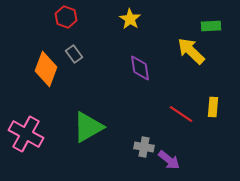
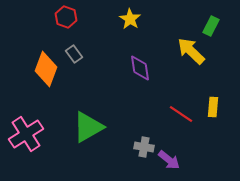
green rectangle: rotated 60 degrees counterclockwise
pink cross: rotated 28 degrees clockwise
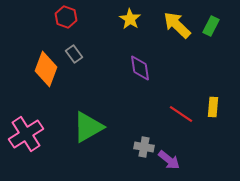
yellow arrow: moved 14 px left, 26 px up
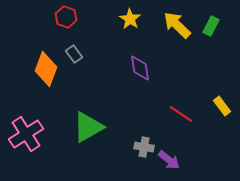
yellow rectangle: moved 9 px right, 1 px up; rotated 42 degrees counterclockwise
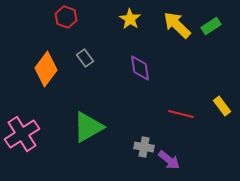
green rectangle: rotated 30 degrees clockwise
gray rectangle: moved 11 px right, 4 px down
orange diamond: rotated 16 degrees clockwise
red line: rotated 20 degrees counterclockwise
pink cross: moved 4 px left
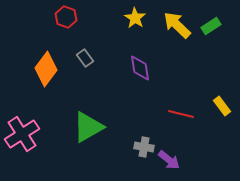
yellow star: moved 5 px right, 1 px up
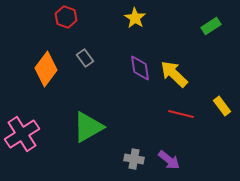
yellow arrow: moved 3 px left, 49 px down
gray cross: moved 10 px left, 12 px down
